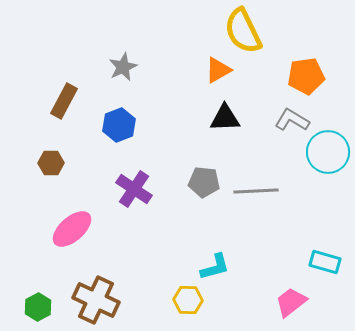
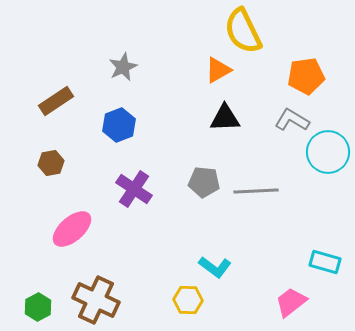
brown rectangle: moved 8 px left; rotated 28 degrees clockwise
brown hexagon: rotated 10 degrees counterclockwise
cyan L-shape: rotated 52 degrees clockwise
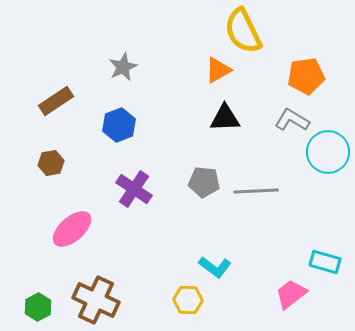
pink trapezoid: moved 8 px up
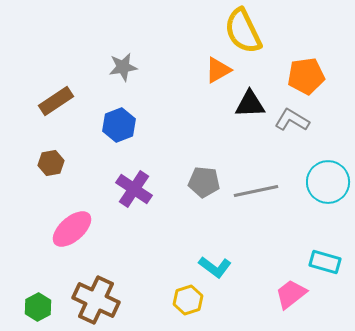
gray star: rotated 16 degrees clockwise
black triangle: moved 25 px right, 14 px up
cyan circle: moved 30 px down
gray line: rotated 9 degrees counterclockwise
yellow hexagon: rotated 20 degrees counterclockwise
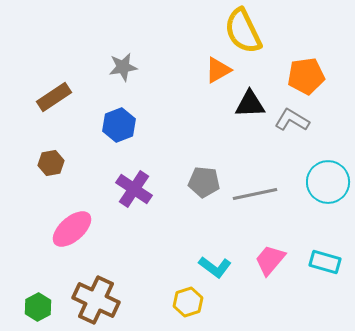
brown rectangle: moved 2 px left, 4 px up
gray line: moved 1 px left, 3 px down
pink trapezoid: moved 21 px left, 34 px up; rotated 12 degrees counterclockwise
yellow hexagon: moved 2 px down
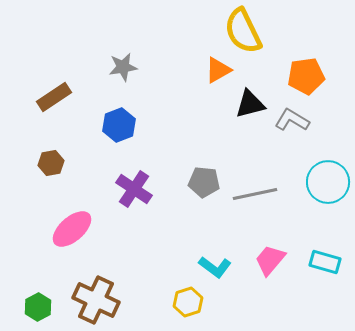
black triangle: rotated 12 degrees counterclockwise
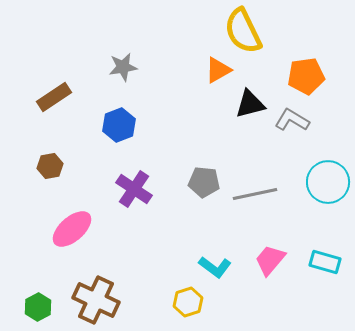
brown hexagon: moved 1 px left, 3 px down
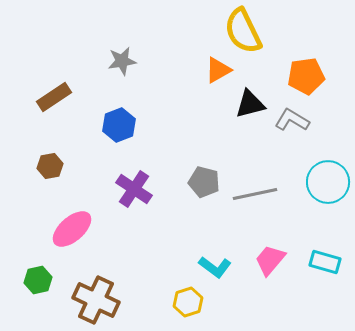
gray star: moved 1 px left, 6 px up
gray pentagon: rotated 8 degrees clockwise
green hexagon: moved 27 px up; rotated 16 degrees clockwise
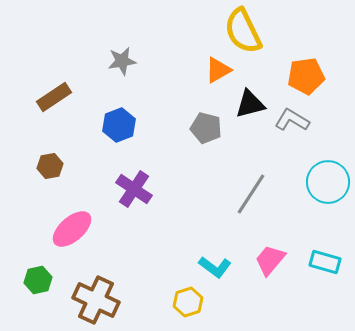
gray pentagon: moved 2 px right, 54 px up
gray line: moved 4 px left; rotated 45 degrees counterclockwise
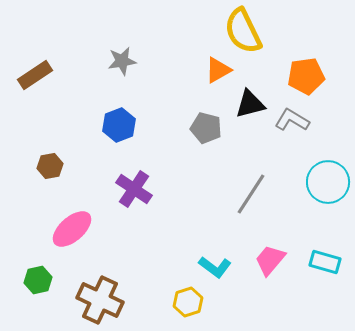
brown rectangle: moved 19 px left, 22 px up
brown cross: moved 4 px right
